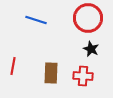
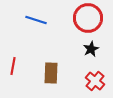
black star: rotated 21 degrees clockwise
red cross: moved 12 px right, 5 px down; rotated 36 degrees clockwise
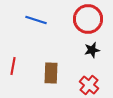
red circle: moved 1 px down
black star: moved 1 px right, 1 px down; rotated 14 degrees clockwise
red cross: moved 6 px left, 4 px down
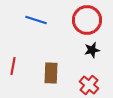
red circle: moved 1 px left, 1 px down
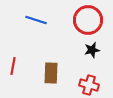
red circle: moved 1 px right
red cross: rotated 24 degrees counterclockwise
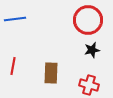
blue line: moved 21 px left, 1 px up; rotated 25 degrees counterclockwise
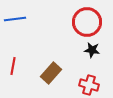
red circle: moved 1 px left, 2 px down
black star: rotated 21 degrees clockwise
brown rectangle: rotated 40 degrees clockwise
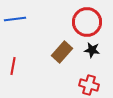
brown rectangle: moved 11 px right, 21 px up
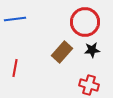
red circle: moved 2 px left
black star: rotated 14 degrees counterclockwise
red line: moved 2 px right, 2 px down
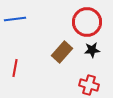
red circle: moved 2 px right
